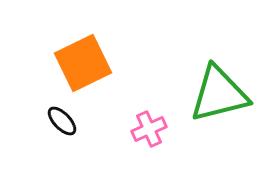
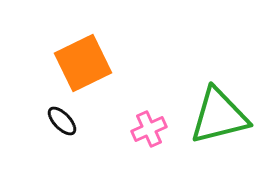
green triangle: moved 22 px down
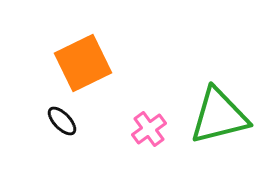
pink cross: rotated 12 degrees counterclockwise
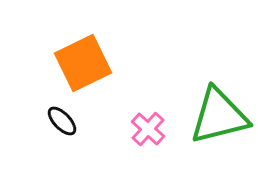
pink cross: moved 1 px left; rotated 12 degrees counterclockwise
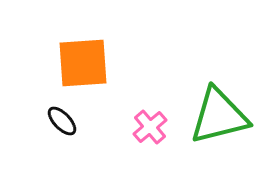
orange square: rotated 22 degrees clockwise
pink cross: moved 2 px right, 2 px up; rotated 8 degrees clockwise
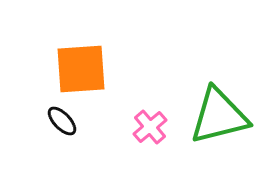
orange square: moved 2 px left, 6 px down
